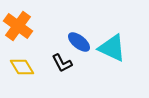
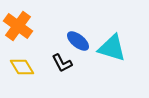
blue ellipse: moved 1 px left, 1 px up
cyan triangle: rotated 8 degrees counterclockwise
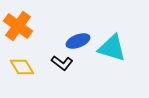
blue ellipse: rotated 60 degrees counterclockwise
black L-shape: rotated 25 degrees counterclockwise
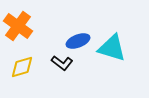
yellow diamond: rotated 75 degrees counterclockwise
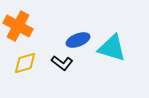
orange cross: rotated 8 degrees counterclockwise
blue ellipse: moved 1 px up
yellow diamond: moved 3 px right, 4 px up
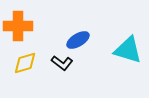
orange cross: rotated 28 degrees counterclockwise
blue ellipse: rotated 10 degrees counterclockwise
cyan triangle: moved 16 px right, 2 px down
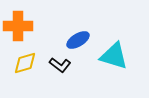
cyan triangle: moved 14 px left, 6 px down
black L-shape: moved 2 px left, 2 px down
